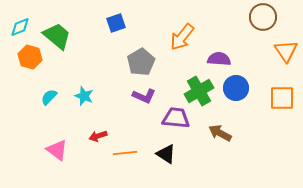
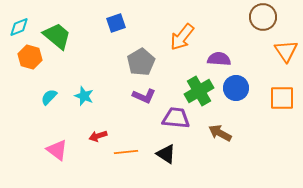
cyan diamond: moved 1 px left
orange line: moved 1 px right, 1 px up
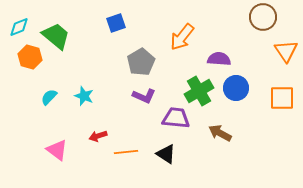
green trapezoid: moved 1 px left
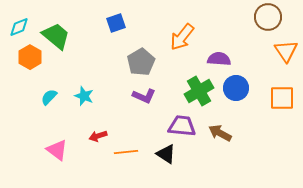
brown circle: moved 5 px right
orange hexagon: rotated 15 degrees clockwise
purple trapezoid: moved 6 px right, 8 px down
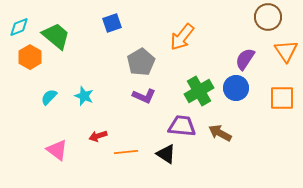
blue square: moved 4 px left
purple semicircle: moved 26 px right; rotated 60 degrees counterclockwise
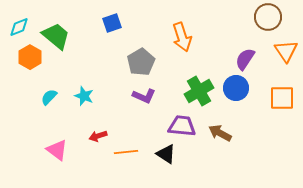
orange arrow: rotated 56 degrees counterclockwise
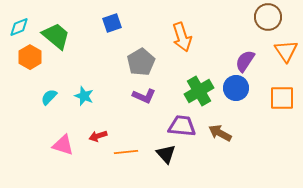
purple semicircle: moved 2 px down
pink triangle: moved 6 px right, 5 px up; rotated 20 degrees counterclockwise
black triangle: rotated 15 degrees clockwise
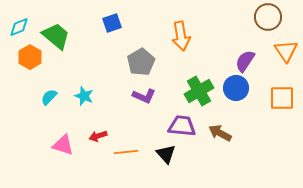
orange arrow: moved 1 px left, 1 px up; rotated 8 degrees clockwise
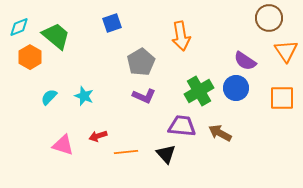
brown circle: moved 1 px right, 1 px down
purple semicircle: rotated 90 degrees counterclockwise
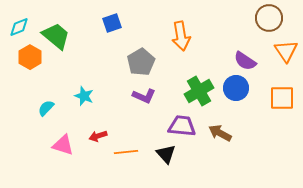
cyan semicircle: moved 3 px left, 11 px down
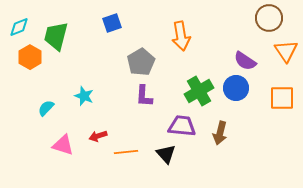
green trapezoid: rotated 116 degrees counterclockwise
purple L-shape: rotated 70 degrees clockwise
brown arrow: rotated 105 degrees counterclockwise
